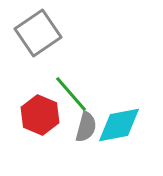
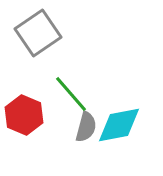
red hexagon: moved 16 px left
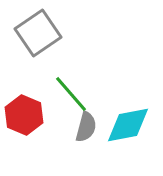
cyan diamond: moved 9 px right
